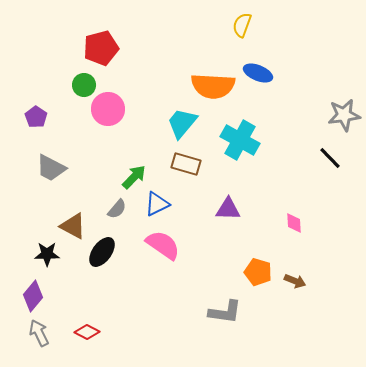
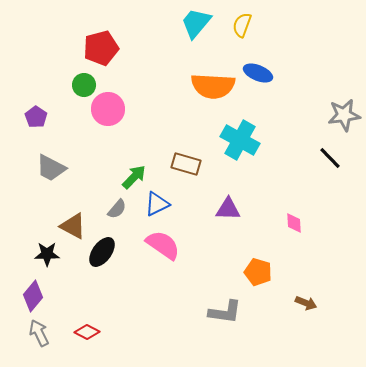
cyan trapezoid: moved 14 px right, 100 px up
brown arrow: moved 11 px right, 22 px down
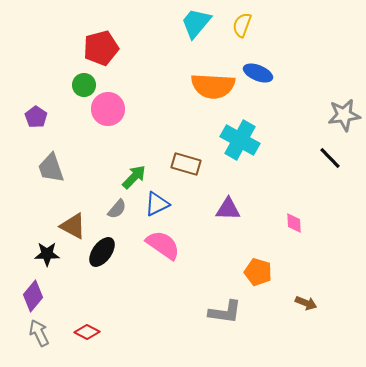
gray trapezoid: rotated 44 degrees clockwise
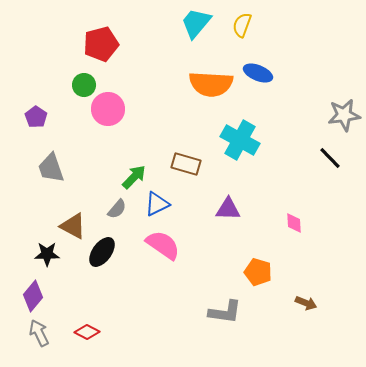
red pentagon: moved 4 px up
orange semicircle: moved 2 px left, 2 px up
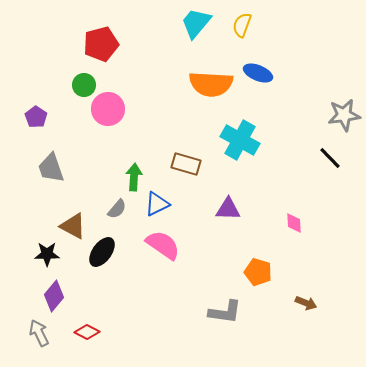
green arrow: rotated 40 degrees counterclockwise
purple diamond: moved 21 px right
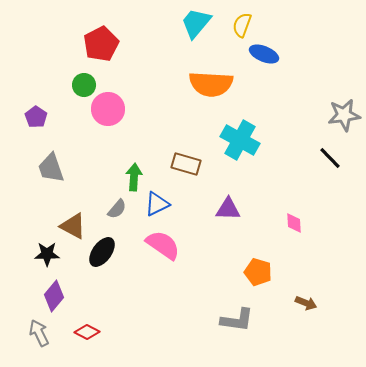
red pentagon: rotated 12 degrees counterclockwise
blue ellipse: moved 6 px right, 19 px up
gray L-shape: moved 12 px right, 8 px down
